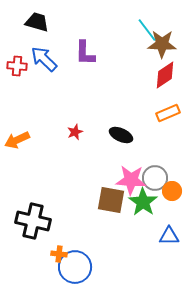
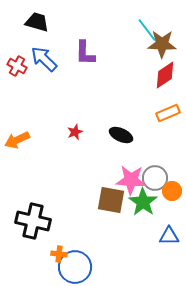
red cross: rotated 24 degrees clockwise
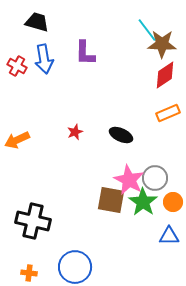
blue arrow: rotated 144 degrees counterclockwise
pink star: moved 2 px left; rotated 24 degrees clockwise
orange circle: moved 1 px right, 11 px down
orange cross: moved 30 px left, 19 px down
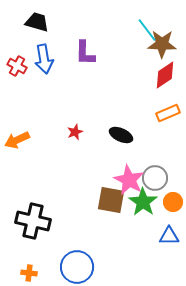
blue circle: moved 2 px right
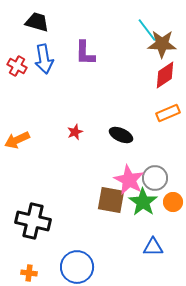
blue triangle: moved 16 px left, 11 px down
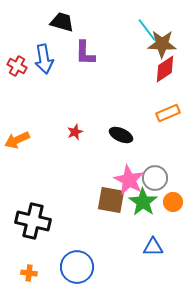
black trapezoid: moved 25 px right
red diamond: moved 6 px up
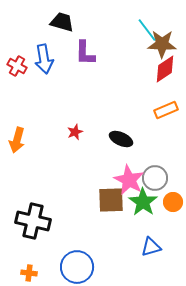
orange rectangle: moved 2 px left, 3 px up
black ellipse: moved 4 px down
orange arrow: rotated 50 degrees counterclockwise
brown square: rotated 12 degrees counterclockwise
blue triangle: moved 2 px left; rotated 15 degrees counterclockwise
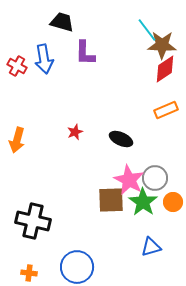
brown star: moved 1 px down
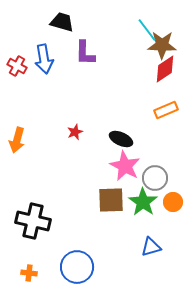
pink star: moved 4 px left, 14 px up
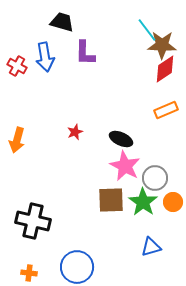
blue arrow: moved 1 px right, 2 px up
